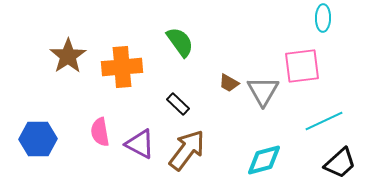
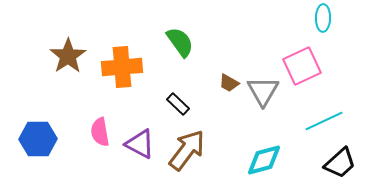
pink square: rotated 18 degrees counterclockwise
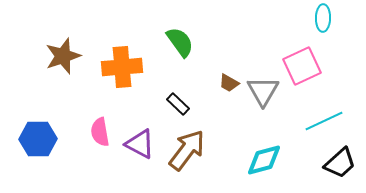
brown star: moved 5 px left; rotated 15 degrees clockwise
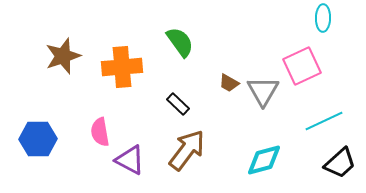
purple triangle: moved 10 px left, 16 px down
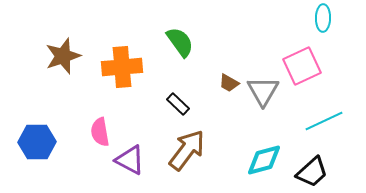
blue hexagon: moved 1 px left, 3 px down
black trapezoid: moved 28 px left, 9 px down
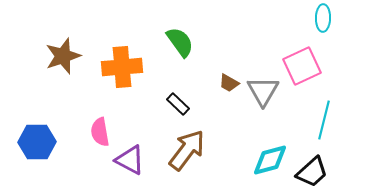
cyan line: moved 1 px up; rotated 51 degrees counterclockwise
cyan diamond: moved 6 px right
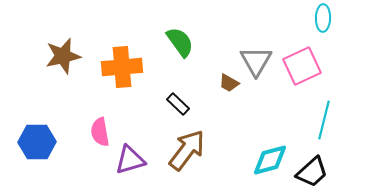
brown star: rotated 6 degrees clockwise
gray triangle: moved 7 px left, 30 px up
purple triangle: rotated 44 degrees counterclockwise
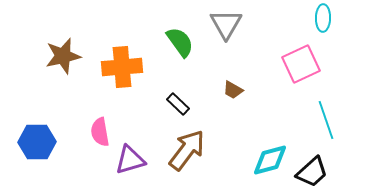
gray triangle: moved 30 px left, 37 px up
pink square: moved 1 px left, 2 px up
brown trapezoid: moved 4 px right, 7 px down
cyan line: moved 2 px right; rotated 33 degrees counterclockwise
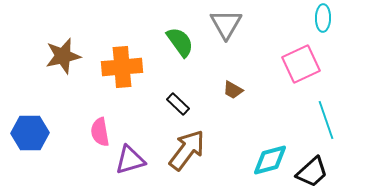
blue hexagon: moved 7 px left, 9 px up
